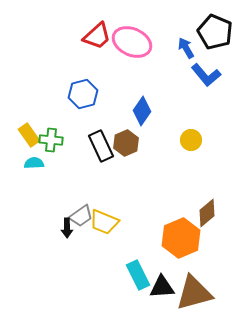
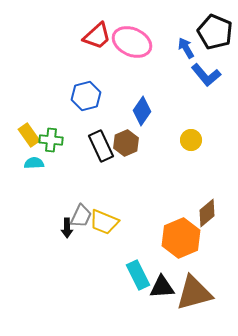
blue hexagon: moved 3 px right, 2 px down
gray trapezoid: rotated 30 degrees counterclockwise
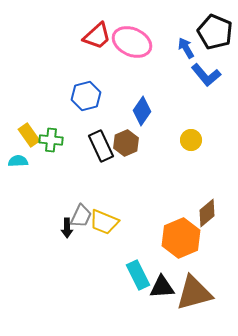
cyan semicircle: moved 16 px left, 2 px up
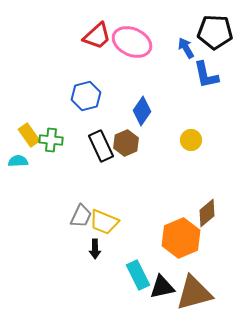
black pentagon: rotated 20 degrees counterclockwise
blue L-shape: rotated 28 degrees clockwise
black arrow: moved 28 px right, 21 px down
black triangle: rotated 8 degrees counterclockwise
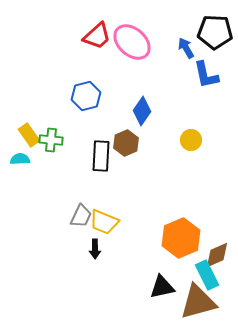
pink ellipse: rotated 18 degrees clockwise
black rectangle: moved 10 px down; rotated 28 degrees clockwise
cyan semicircle: moved 2 px right, 2 px up
brown diamond: moved 10 px right, 42 px down; rotated 16 degrees clockwise
cyan rectangle: moved 69 px right
brown triangle: moved 4 px right, 9 px down
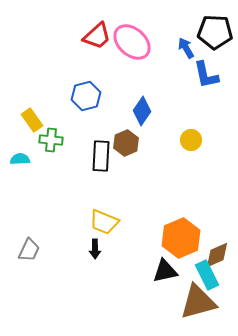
yellow rectangle: moved 3 px right, 15 px up
gray trapezoid: moved 52 px left, 34 px down
black triangle: moved 3 px right, 16 px up
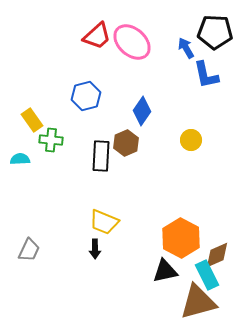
orange hexagon: rotated 9 degrees counterclockwise
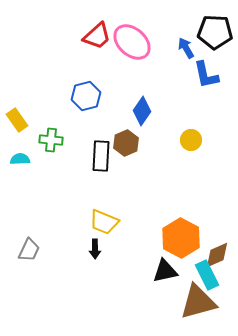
yellow rectangle: moved 15 px left
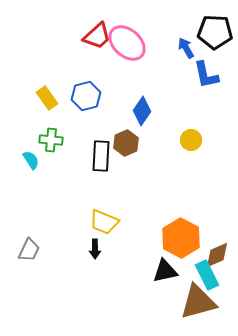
pink ellipse: moved 5 px left, 1 px down
yellow rectangle: moved 30 px right, 22 px up
cyan semicircle: moved 11 px right, 1 px down; rotated 60 degrees clockwise
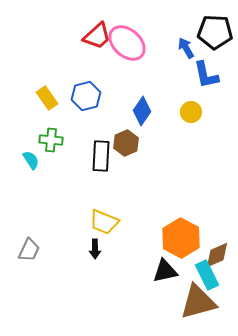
yellow circle: moved 28 px up
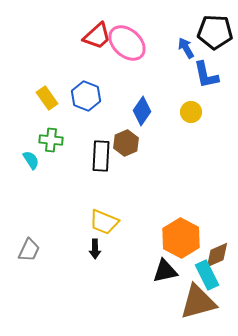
blue hexagon: rotated 24 degrees counterclockwise
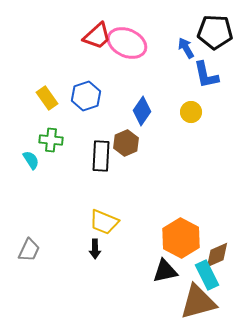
pink ellipse: rotated 18 degrees counterclockwise
blue hexagon: rotated 20 degrees clockwise
